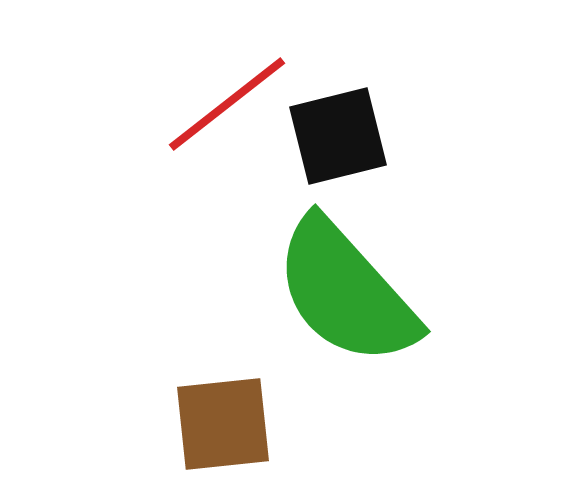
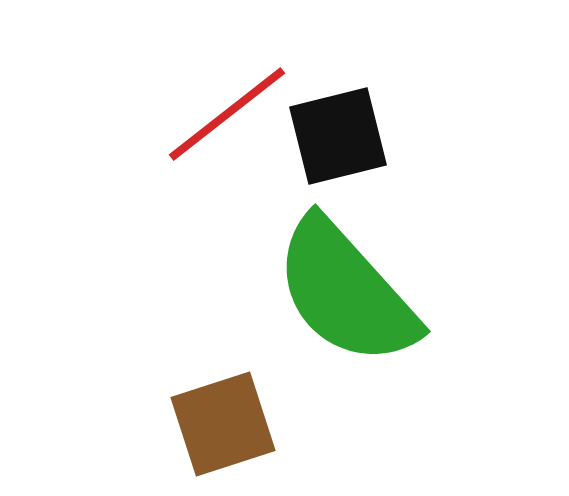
red line: moved 10 px down
brown square: rotated 12 degrees counterclockwise
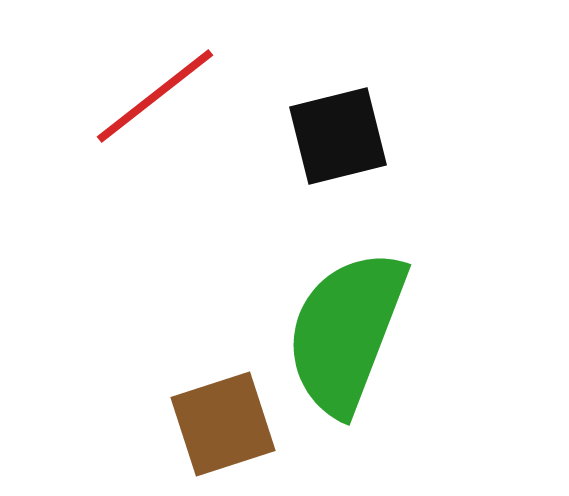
red line: moved 72 px left, 18 px up
green semicircle: moved 40 px down; rotated 63 degrees clockwise
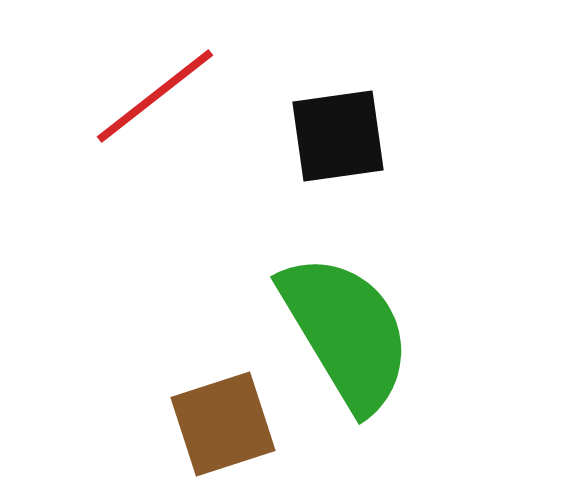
black square: rotated 6 degrees clockwise
green semicircle: rotated 128 degrees clockwise
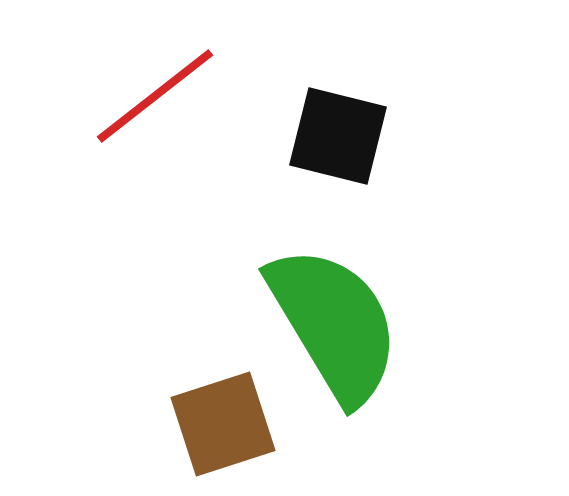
black square: rotated 22 degrees clockwise
green semicircle: moved 12 px left, 8 px up
